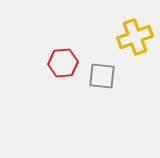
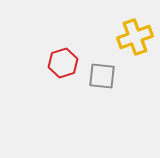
red hexagon: rotated 12 degrees counterclockwise
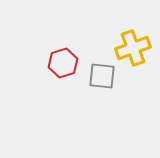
yellow cross: moved 2 px left, 11 px down
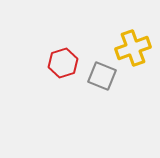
gray square: rotated 16 degrees clockwise
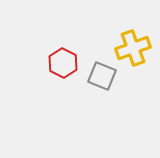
red hexagon: rotated 16 degrees counterclockwise
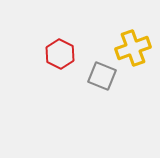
red hexagon: moved 3 px left, 9 px up
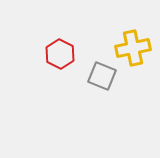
yellow cross: rotated 8 degrees clockwise
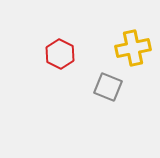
gray square: moved 6 px right, 11 px down
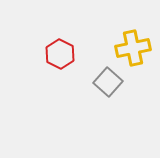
gray square: moved 5 px up; rotated 20 degrees clockwise
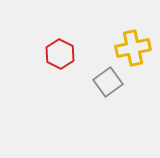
gray square: rotated 12 degrees clockwise
